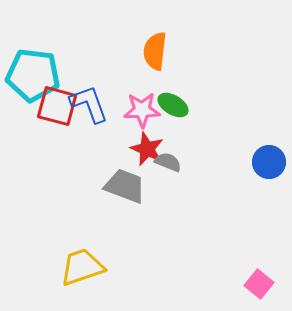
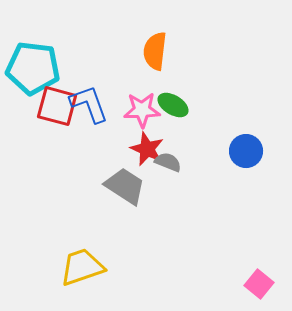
cyan pentagon: moved 7 px up
blue circle: moved 23 px left, 11 px up
gray trapezoid: rotated 12 degrees clockwise
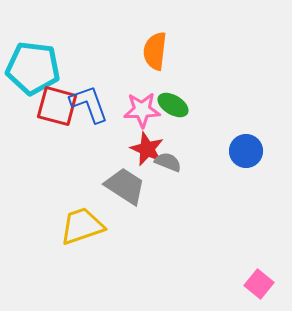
yellow trapezoid: moved 41 px up
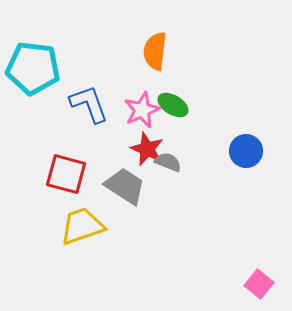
red square: moved 9 px right, 68 px down
pink star: rotated 21 degrees counterclockwise
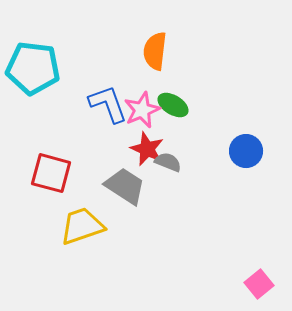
blue L-shape: moved 19 px right
red square: moved 15 px left, 1 px up
pink square: rotated 12 degrees clockwise
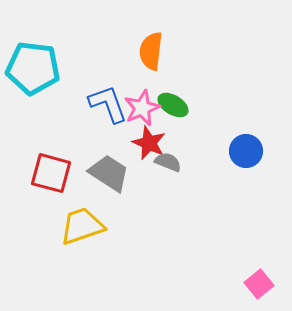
orange semicircle: moved 4 px left
pink star: moved 2 px up
red star: moved 2 px right, 6 px up
gray trapezoid: moved 16 px left, 13 px up
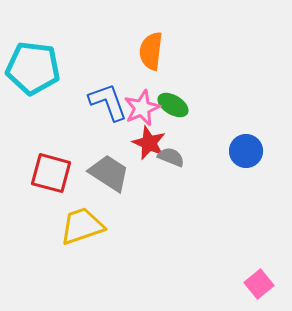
blue L-shape: moved 2 px up
gray semicircle: moved 3 px right, 5 px up
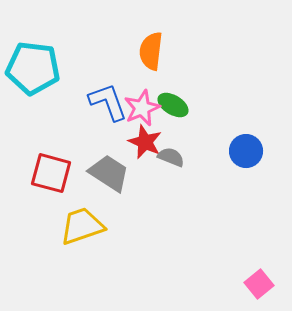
red star: moved 4 px left, 1 px up
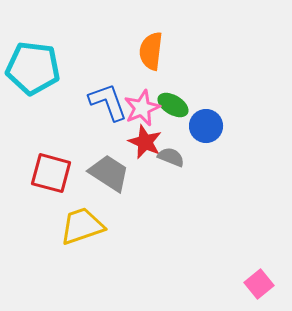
blue circle: moved 40 px left, 25 px up
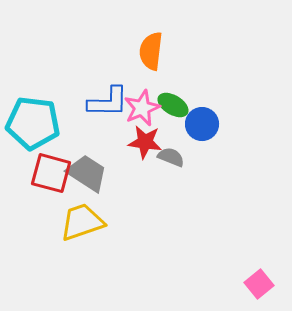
cyan pentagon: moved 55 px down
blue L-shape: rotated 111 degrees clockwise
blue circle: moved 4 px left, 2 px up
red star: rotated 16 degrees counterclockwise
gray trapezoid: moved 22 px left
yellow trapezoid: moved 4 px up
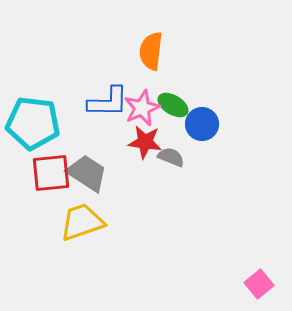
red square: rotated 21 degrees counterclockwise
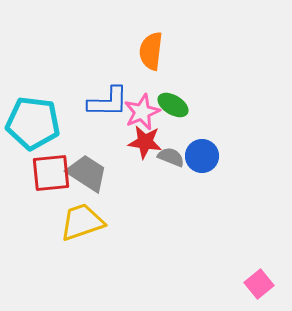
pink star: moved 4 px down
blue circle: moved 32 px down
